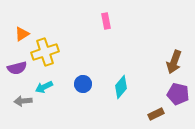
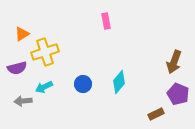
cyan diamond: moved 2 px left, 5 px up
purple pentagon: rotated 10 degrees clockwise
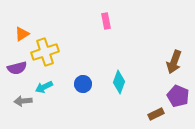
cyan diamond: rotated 20 degrees counterclockwise
purple pentagon: moved 2 px down
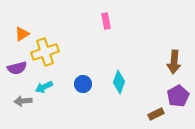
brown arrow: rotated 15 degrees counterclockwise
purple pentagon: rotated 20 degrees clockwise
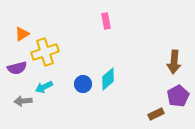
cyan diamond: moved 11 px left, 3 px up; rotated 30 degrees clockwise
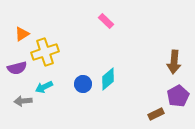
pink rectangle: rotated 35 degrees counterclockwise
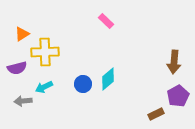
yellow cross: rotated 16 degrees clockwise
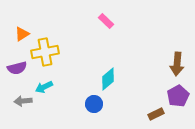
yellow cross: rotated 8 degrees counterclockwise
brown arrow: moved 3 px right, 2 px down
blue circle: moved 11 px right, 20 px down
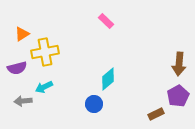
brown arrow: moved 2 px right
